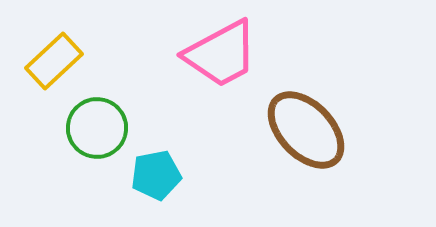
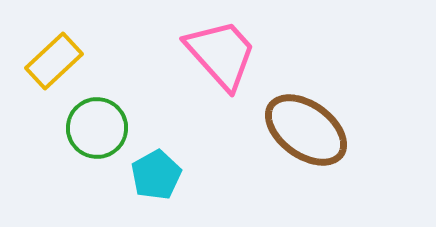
pink trapezoid: rotated 104 degrees counterclockwise
brown ellipse: rotated 10 degrees counterclockwise
cyan pentagon: rotated 18 degrees counterclockwise
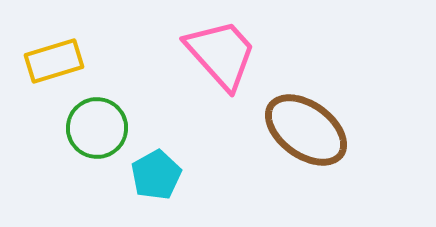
yellow rectangle: rotated 26 degrees clockwise
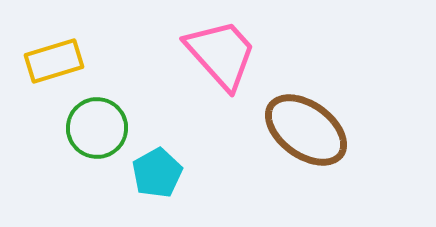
cyan pentagon: moved 1 px right, 2 px up
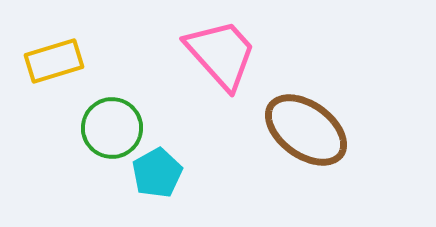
green circle: moved 15 px right
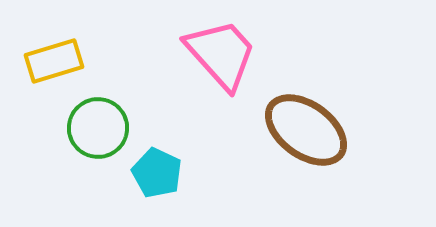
green circle: moved 14 px left
cyan pentagon: rotated 18 degrees counterclockwise
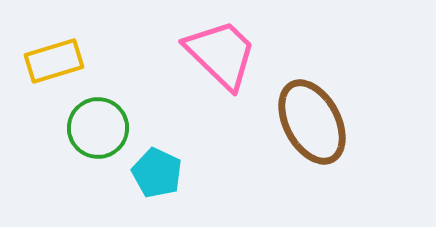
pink trapezoid: rotated 4 degrees counterclockwise
brown ellipse: moved 6 px right, 8 px up; rotated 26 degrees clockwise
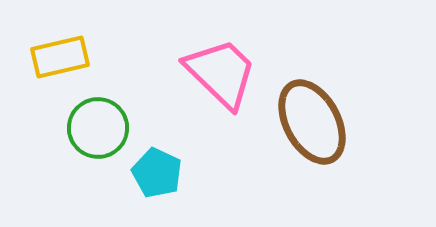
pink trapezoid: moved 19 px down
yellow rectangle: moved 6 px right, 4 px up; rotated 4 degrees clockwise
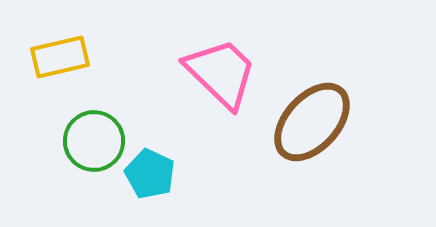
brown ellipse: rotated 70 degrees clockwise
green circle: moved 4 px left, 13 px down
cyan pentagon: moved 7 px left, 1 px down
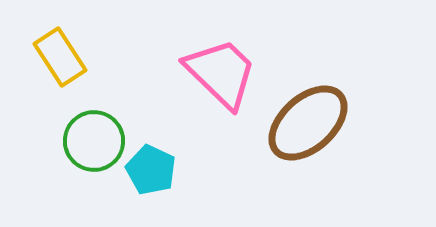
yellow rectangle: rotated 70 degrees clockwise
brown ellipse: moved 4 px left, 1 px down; rotated 6 degrees clockwise
cyan pentagon: moved 1 px right, 4 px up
